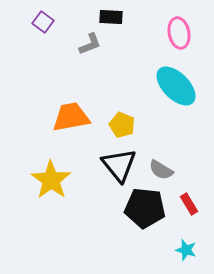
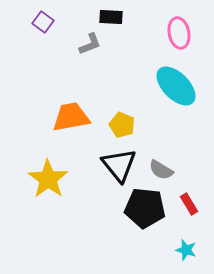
yellow star: moved 3 px left, 1 px up
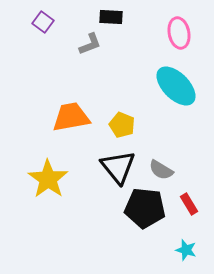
black triangle: moved 1 px left, 2 px down
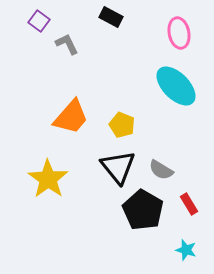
black rectangle: rotated 25 degrees clockwise
purple square: moved 4 px left, 1 px up
gray L-shape: moved 23 px left; rotated 95 degrees counterclockwise
orange trapezoid: rotated 141 degrees clockwise
black pentagon: moved 2 px left, 2 px down; rotated 24 degrees clockwise
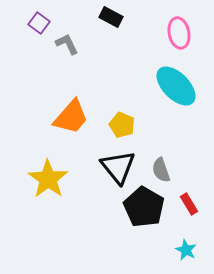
purple square: moved 2 px down
gray semicircle: rotated 40 degrees clockwise
black pentagon: moved 1 px right, 3 px up
cyan star: rotated 10 degrees clockwise
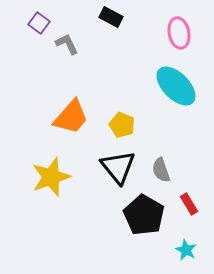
yellow star: moved 3 px right, 2 px up; rotated 18 degrees clockwise
black pentagon: moved 8 px down
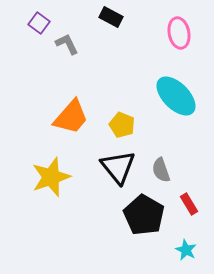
cyan ellipse: moved 10 px down
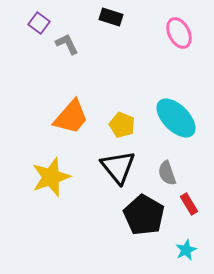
black rectangle: rotated 10 degrees counterclockwise
pink ellipse: rotated 16 degrees counterclockwise
cyan ellipse: moved 22 px down
gray semicircle: moved 6 px right, 3 px down
cyan star: rotated 20 degrees clockwise
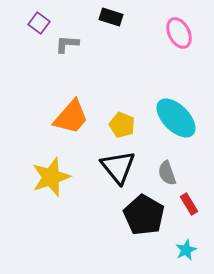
gray L-shape: rotated 60 degrees counterclockwise
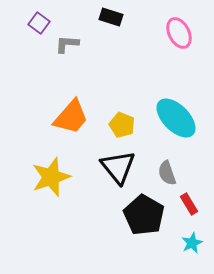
cyan star: moved 6 px right, 7 px up
